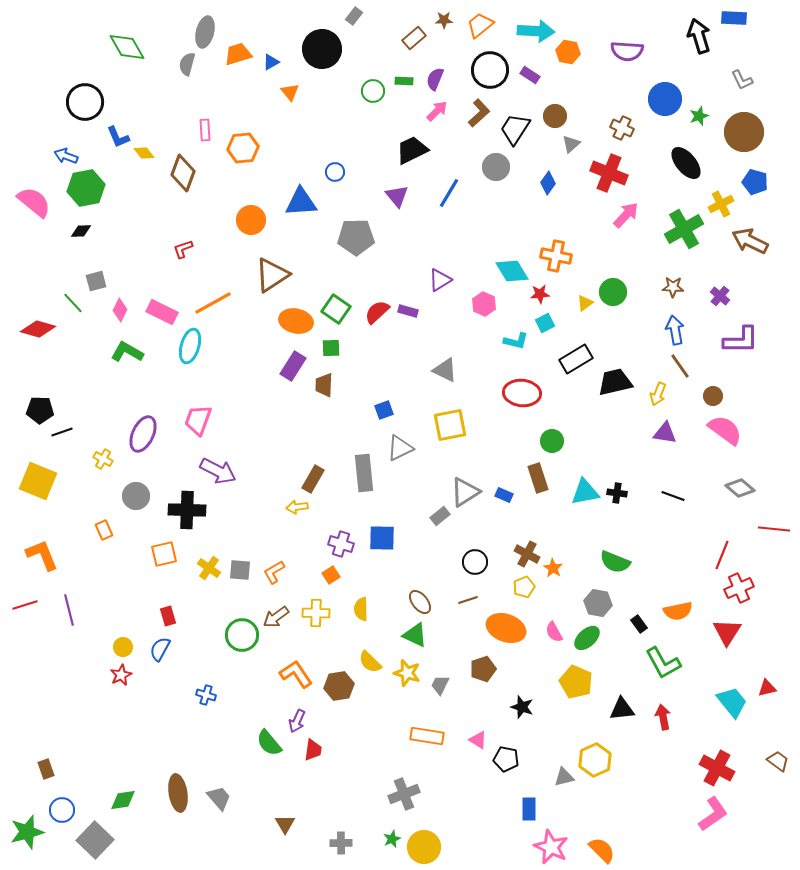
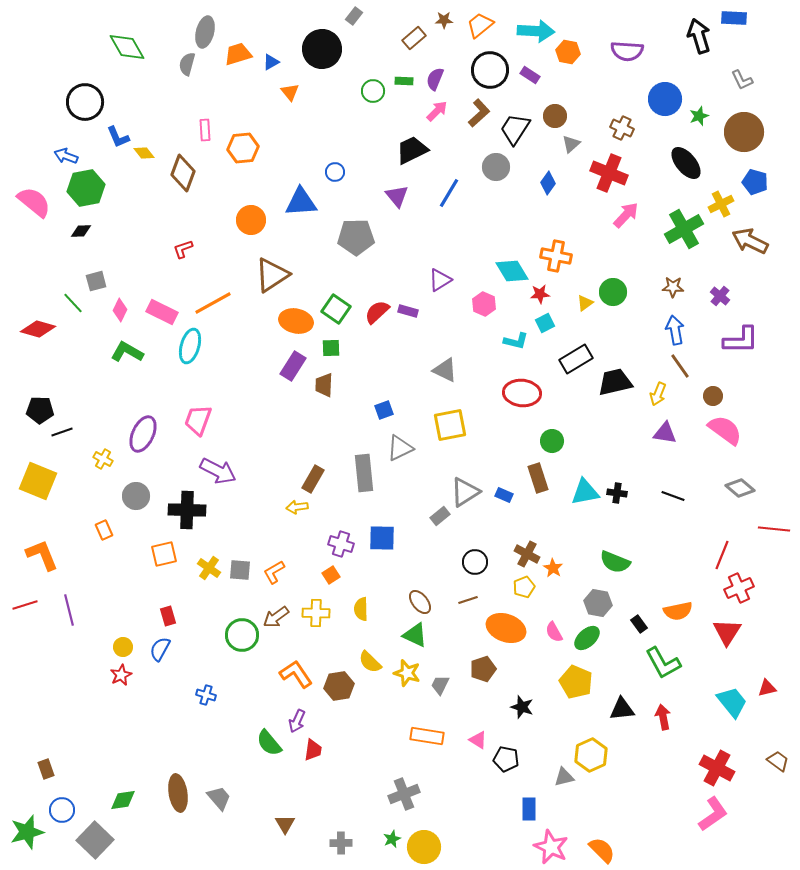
yellow hexagon at (595, 760): moved 4 px left, 5 px up
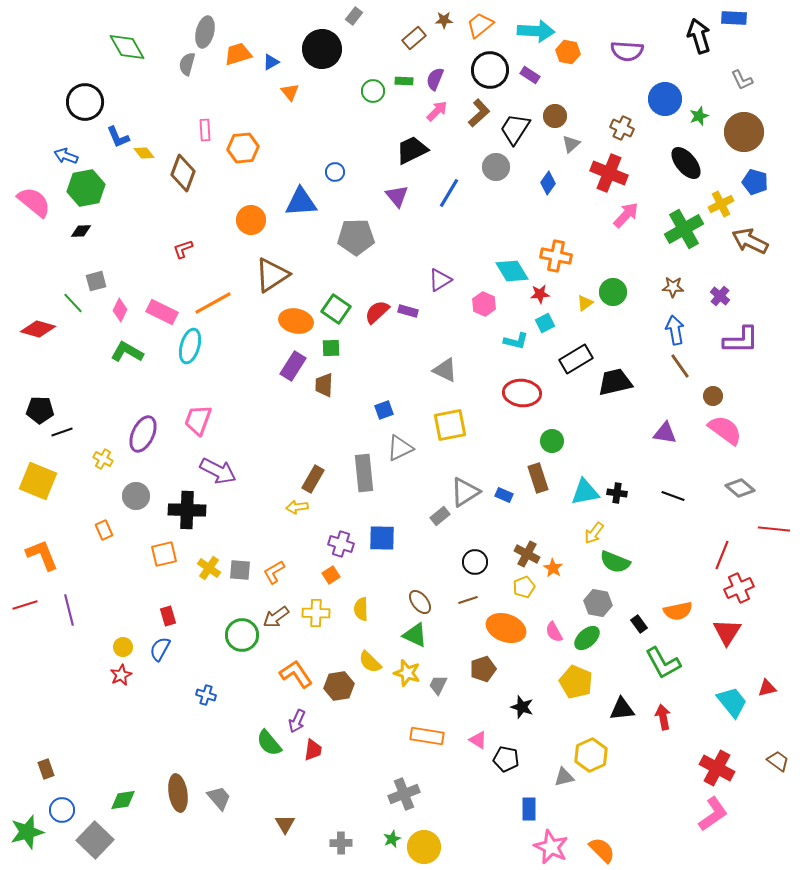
yellow arrow at (658, 394): moved 64 px left, 139 px down; rotated 15 degrees clockwise
gray trapezoid at (440, 685): moved 2 px left
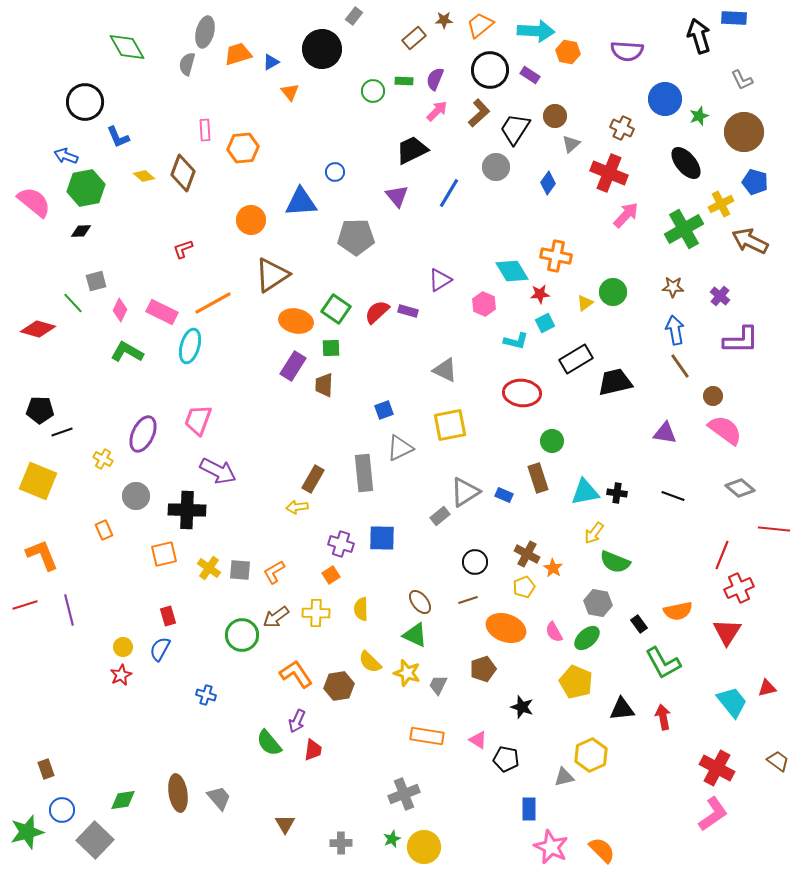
yellow diamond at (144, 153): moved 23 px down; rotated 10 degrees counterclockwise
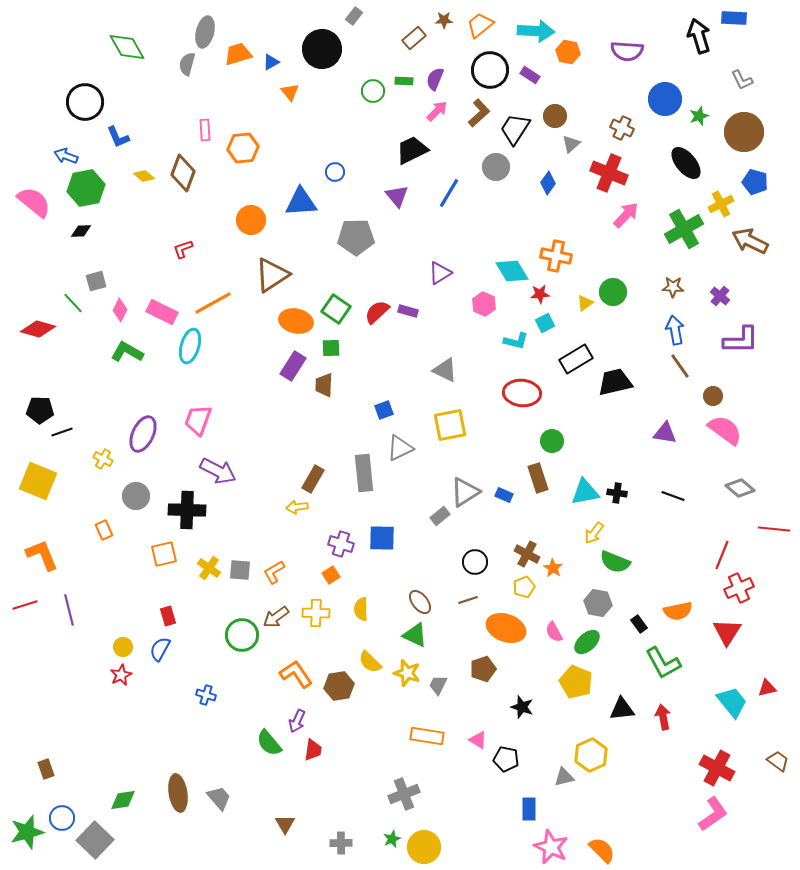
purple triangle at (440, 280): moved 7 px up
green ellipse at (587, 638): moved 4 px down
blue circle at (62, 810): moved 8 px down
